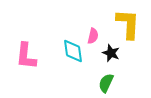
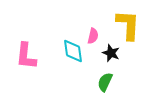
yellow L-shape: moved 1 px down
green semicircle: moved 1 px left, 1 px up
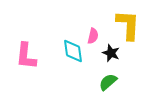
green semicircle: moved 3 px right; rotated 24 degrees clockwise
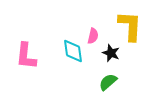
yellow L-shape: moved 2 px right, 1 px down
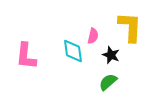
yellow L-shape: moved 1 px down
black star: moved 2 px down
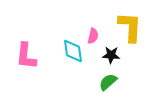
black star: rotated 18 degrees counterclockwise
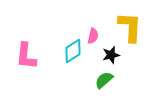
cyan diamond: rotated 65 degrees clockwise
black star: rotated 18 degrees counterclockwise
green semicircle: moved 4 px left, 2 px up
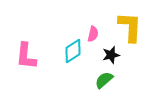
pink semicircle: moved 2 px up
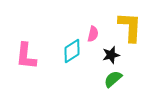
cyan diamond: moved 1 px left
green semicircle: moved 9 px right, 1 px up
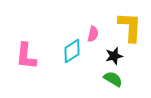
black star: moved 3 px right, 1 px down
green semicircle: rotated 72 degrees clockwise
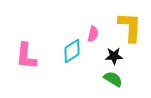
black star: rotated 12 degrees clockwise
